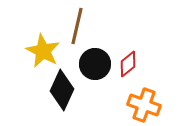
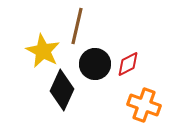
red diamond: rotated 12 degrees clockwise
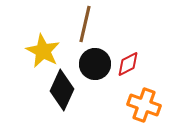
brown line: moved 8 px right, 2 px up
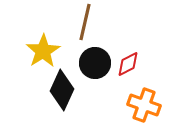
brown line: moved 2 px up
yellow star: rotated 12 degrees clockwise
black circle: moved 1 px up
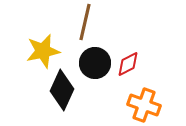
yellow star: rotated 20 degrees clockwise
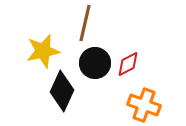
brown line: moved 1 px down
black diamond: moved 1 px down
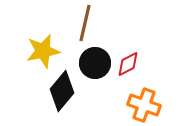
black diamond: rotated 15 degrees clockwise
